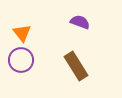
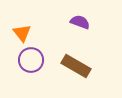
purple circle: moved 10 px right
brown rectangle: rotated 28 degrees counterclockwise
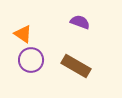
orange triangle: moved 1 px right, 1 px down; rotated 18 degrees counterclockwise
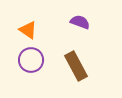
orange triangle: moved 5 px right, 4 px up
brown rectangle: rotated 32 degrees clockwise
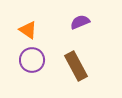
purple semicircle: rotated 42 degrees counterclockwise
purple circle: moved 1 px right
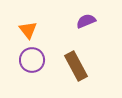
purple semicircle: moved 6 px right, 1 px up
orange triangle: rotated 18 degrees clockwise
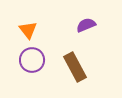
purple semicircle: moved 4 px down
brown rectangle: moved 1 px left, 1 px down
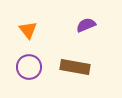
purple circle: moved 3 px left, 7 px down
brown rectangle: rotated 52 degrees counterclockwise
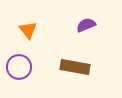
purple circle: moved 10 px left
